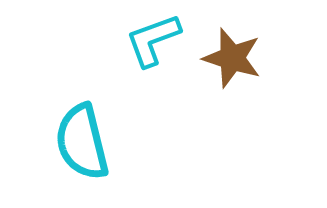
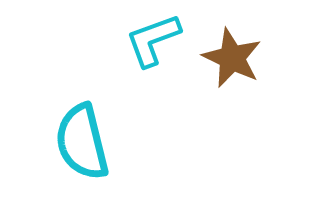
brown star: rotated 8 degrees clockwise
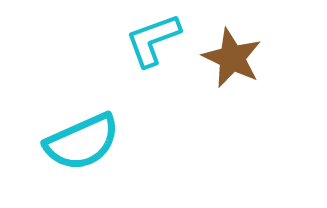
cyan semicircle: rotated 100 degrees counterclockwise
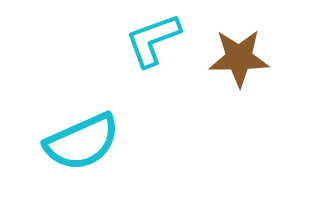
brown star: moved 7 px right; rotated 26 degrees counterclockwise
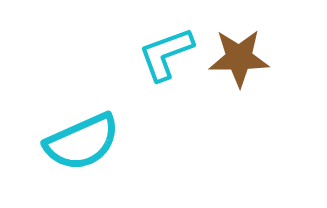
cyan L-shape: moved 13 px right, 14 px down
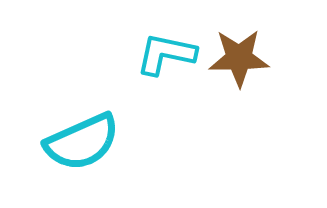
cyan L-shape: rotated 32 degrees clockwise
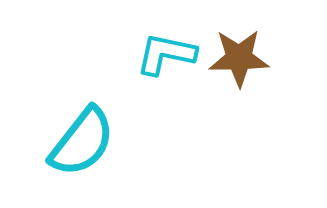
cyan semicircle: rotated 28 degrees counterclockwise
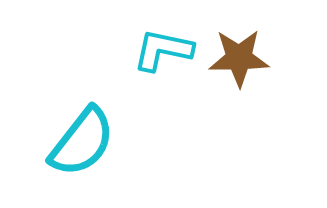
cyan L-shape: moved 3 px left, 4 px up
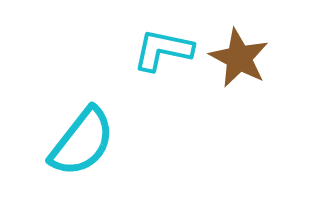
brown star: rotated 28 degrees clockwise
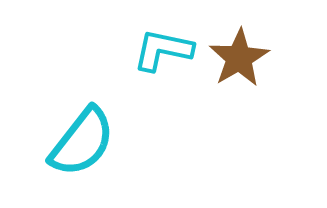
brown star: rotated 14 degrees clockwise
